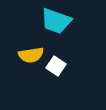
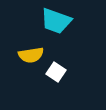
white square: moved 6 px down
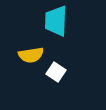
cyan trapezoid: rotated 72 degrees clockwise
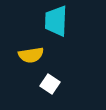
white square: moved 6 px left, 12 px down
